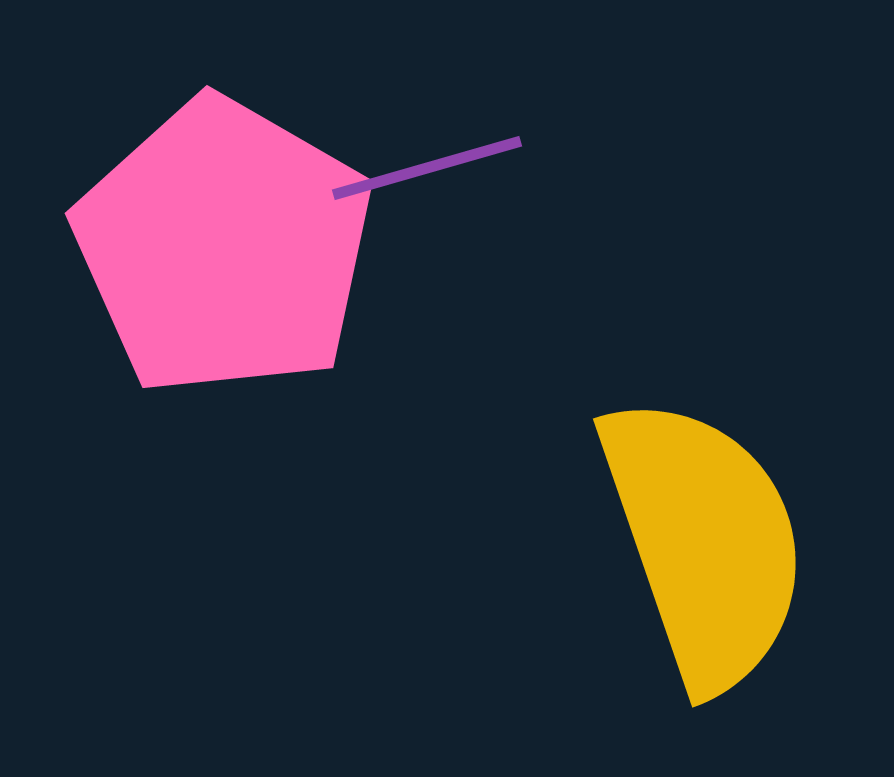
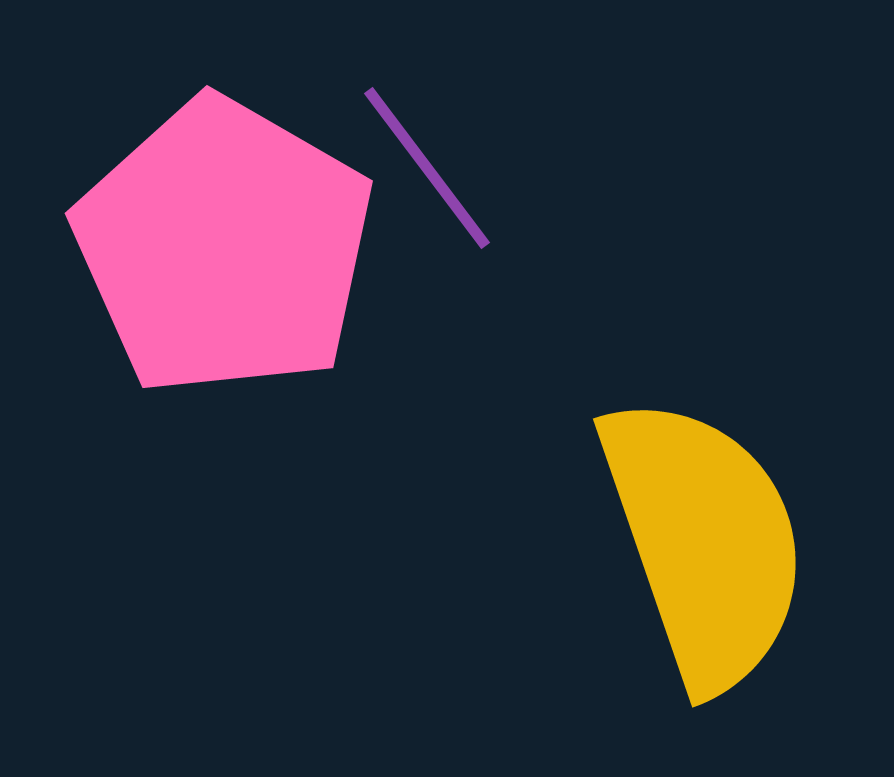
purple line: rotated 69 degrees clockwise
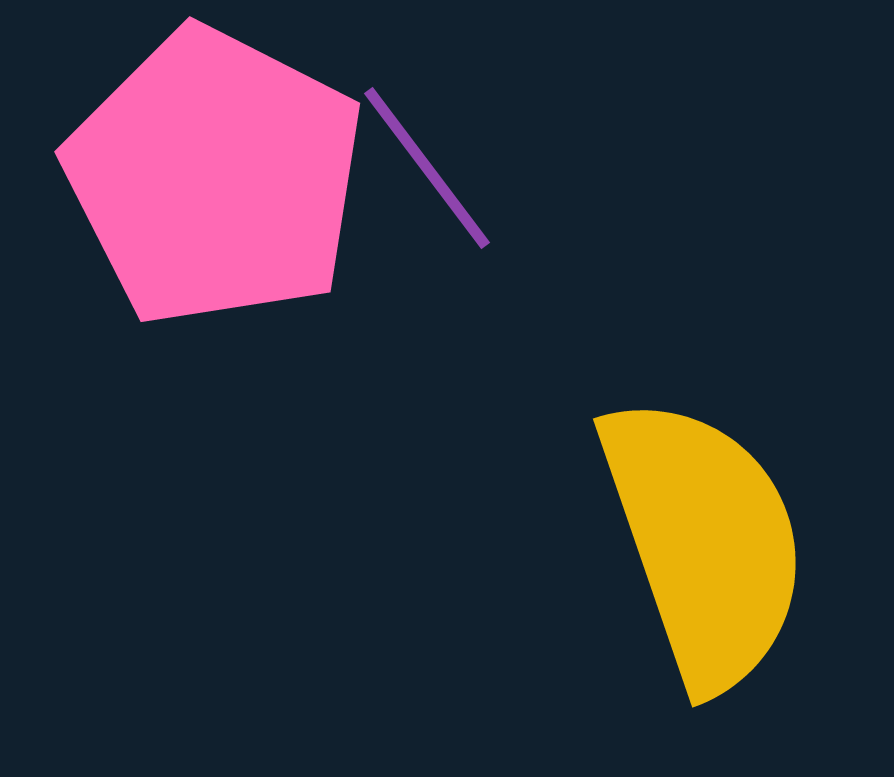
pink pentagon: moved 9 px left, 70 px up; rotated 3 degrees counterclockwise
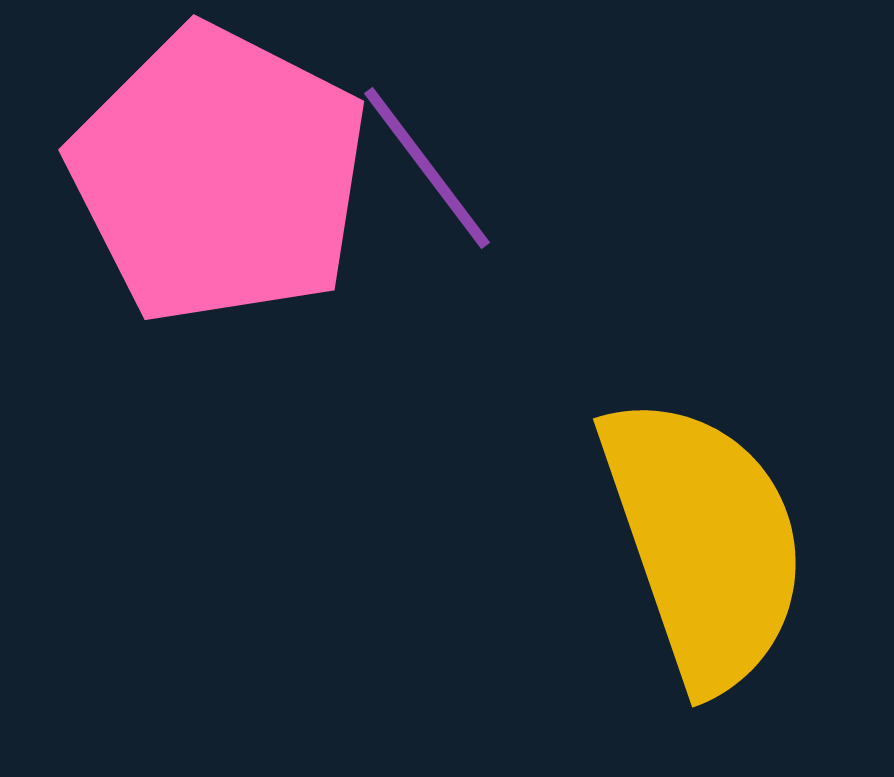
pink pentagon: moved 4 px right, 2 px up
